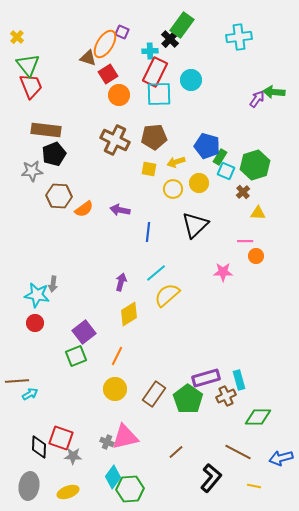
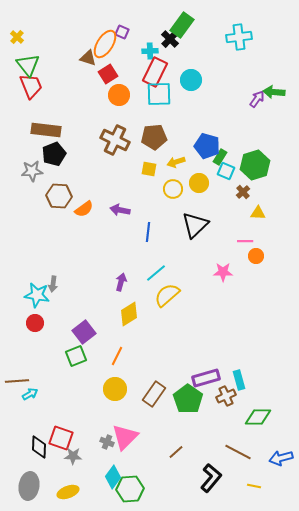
pink triangle at (125, 437): rotated 32 degrees counterclockwise
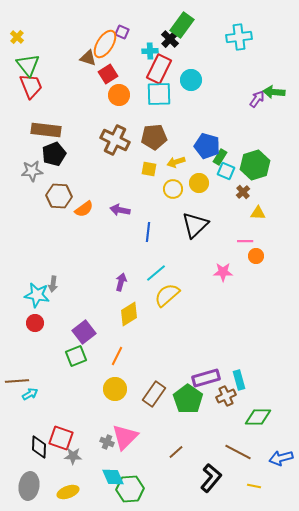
red rectangle at (155, 72): moved 4 px right, 3 px up
cyan diamond at (113, 477): rotated 60 degrees counterclockwise
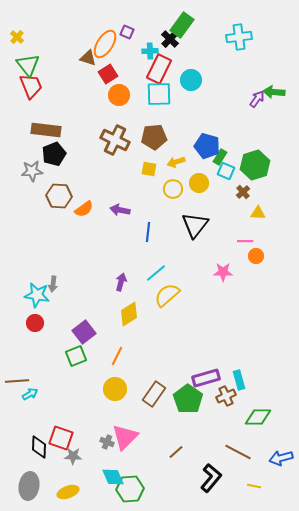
purple square at (122, 32): moved 5 px right
black triangle at (195, 225): rotated 8 degrees counterclockwise
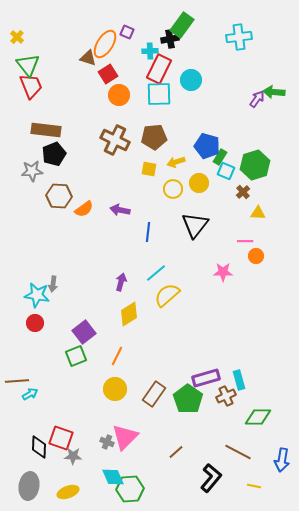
black cross at (170, 39): rotated 36 degrees clockwise
blue arrow at (281, 458): moved 1 px right, 2 px down; rotated 65 degrees counterclockwise
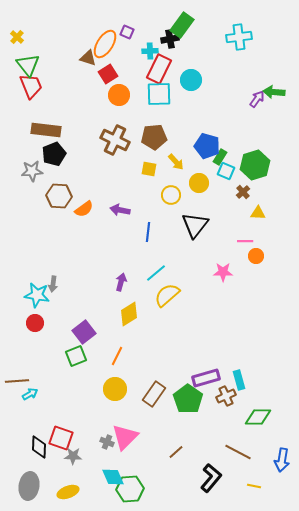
yellow arrow at (176, 162): rotated 114 degrees counterclockwise
yellow circle at (173, 189): moved 2 px left, 6 px down
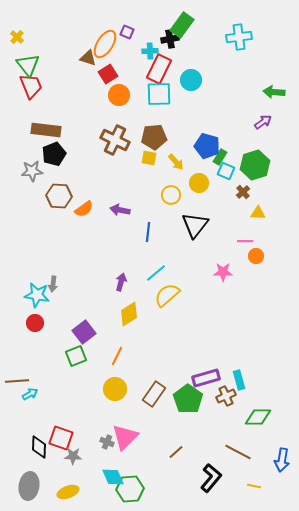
purple arrow at (257, 99): moved 6 px right, 23 px down; rotated 18 degrees clockwise
yellow square at (149, 169): moved 11 px up
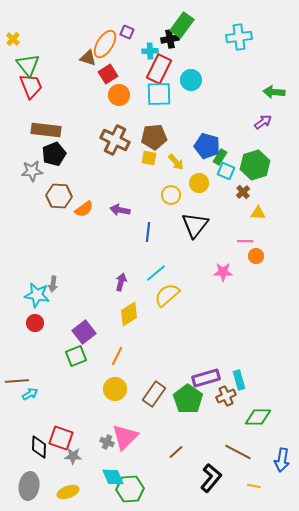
yellow cross at (17, 37): moved 4 px left, 2 px down
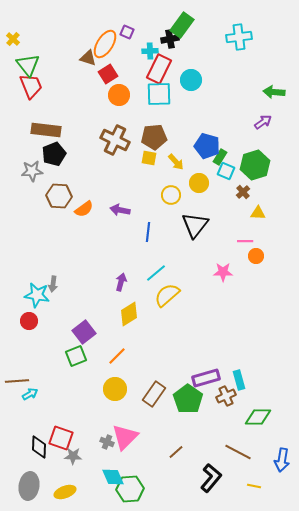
red circle at (35, 323): moved 6 px left, 2 px up
orange line at (117, 356): rotated 18 degrees clockwise
yellow ellipse at (68, 492): moved 3 px left
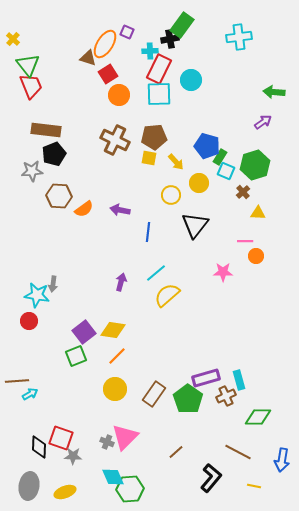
yellow diamond at (129, 314): moved 16 px left, 16 px down; rotated 40 degrees clockwise
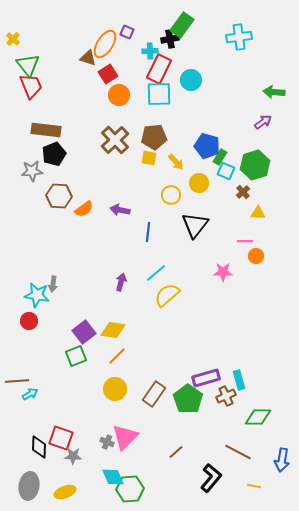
brown cross at (115, 140): rotated 20 degrees clockwise
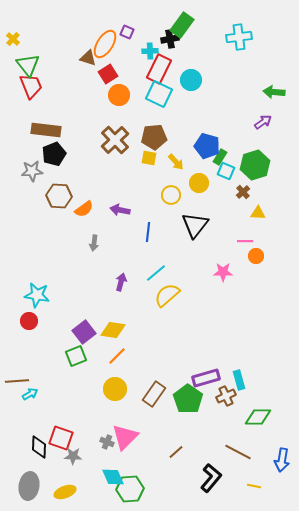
cyan square at (159, 94): rotated 28 degrees clockwise
gray arrow at (53, 284): moved 41 px right, 41 px up
